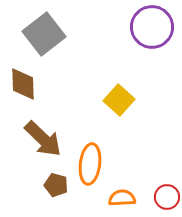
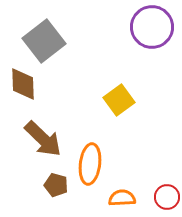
gray square: moved 7 px down
yellow square: rotated 12 degrees clockwise
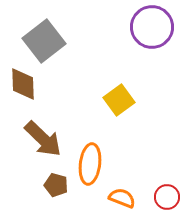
orange semicircle: rotated 24 degrees clockwise
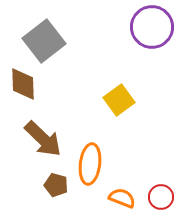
red circle: moved 6 px left
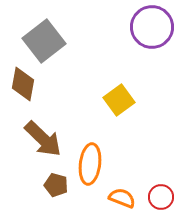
brown diamond: rotated 12 degrees clockwise
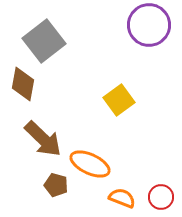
purple circle: moved 3 px left, 2 px up
orange ellipse: rotated 72 degrees counterclockwise
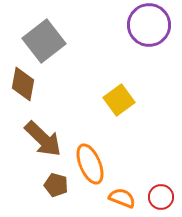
orange ellipse: rotated 42 degrees clockwise
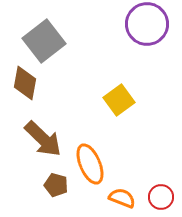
purple circle: moved 2 px left, 1 px up
brown diamond: moved 2 px right, 1 px up
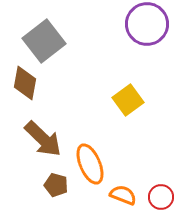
yellow square: moved 9 px right
orange semicircle: moved 1 px right, 3 px up
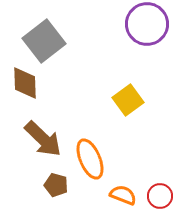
brown diamond: rotated 12 degrees counterclockwise
orange ellipse: moved 5 px up
red circle: moved 1 px left, 1 px up
